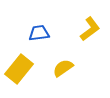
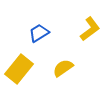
blue trapezoid: rotated 25 degrees counterclockwise
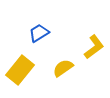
yellow L-shape: moved 4 px right, 18 px down
yellow rectangle: moved 1 px right, 1 px down
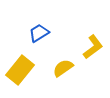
yellow L-shape: moved 1 px left
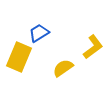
yellow rectangle: moved 1 px left, 13 px up; rotated 16 degrees counterclockwise
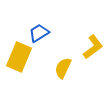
yellow semicircle: rotated 30 degrees counterclockwise
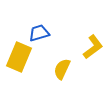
blue trapezoid: rotated 15 degrees clockwise
yellow semicircle: moved 1 px left, 1 px down
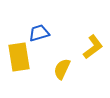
yellow rectangle: rotated 32 degrees counterclockwise
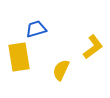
blue trapezoid: moved 3 px left, 4 px up
yellow semicircle: moved 1 px left, 1 px down
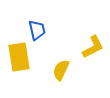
blue trapezoid: moved 1 px right, 1 px down; rotated 95 degrees clockwise
yellow L-shape: rotated 10 degrees clockwise
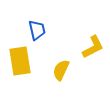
yellow rectangle: moved 1 px right, 4 px down
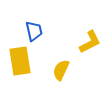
blue trapezoid: moved 3 px left, 1 px down
yellow L-shape: moved 3 px left, 5 px up
